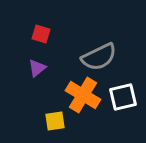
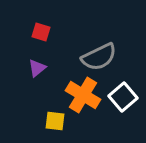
red square: moved 2 px up
white square: rotated 28 degrees counterclockwise
yellow square: rotated 15 degrees clockwise
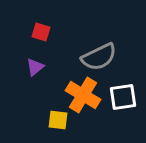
purple triangle: moved 2 px left, 1 px up
white square: rotated 32 degrees clockwise
yellow square: moved 3 px right, 1 px up
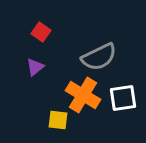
red square: rotated 18 degrees clockwise
white square: moved 1 px down
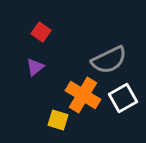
gray semicircle: moved 10 px right, 3 px down
white square: rotated 20 degrees counterclockwise
yellow square: rotated 10 degrees clockwise
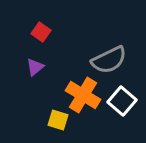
white square: moved 1 px left, 3 px down; rotated 20 degrees counterclockwise
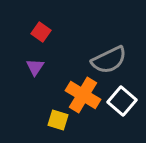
purple triangle: rotated 18 degrees counterclockwise
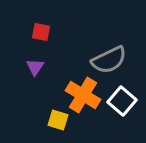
red square: rotated 24 degrees counterclockwise
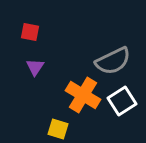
red square: moved 11 px left
gray semicircle: moved 4 px right, 1 px down
white square: rotated 16 degrees clockwise
yellow square: moved 9 px down
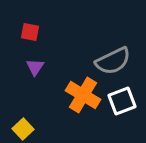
white square: rotated 12 degrees clockwise
yellow square: moved 35 px left; rotated 30 degrees clockwise
